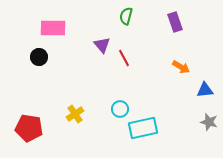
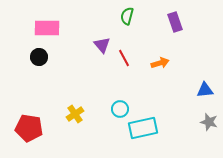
green semicircle: moved 1 px right
pink rectangle: moved 6 px left
orange arrow: moved 21 px left, 4 px up; rotated 48 degrees counterclockwise
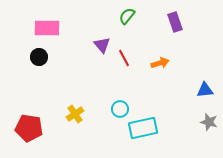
green semicircle: rotated 24 degrees clockwise
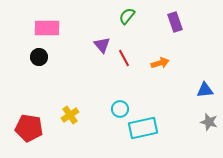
yellow cross: moved 5 px left, 1 px down
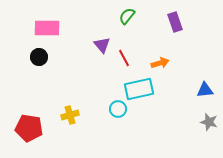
cyan circle: moved 2 px left
yellow cross: rotated 18 degrees clockwise
cyan rectangle: moved 4 px left, 39 px up
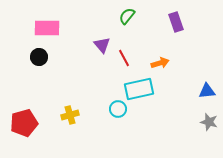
purple rectangle: moved 1 px right
blue triangle: moved 2 px right, 1 px down
red pentagon: moved 5 px left, 5 px up; rotated 24 degrees counterclockwise
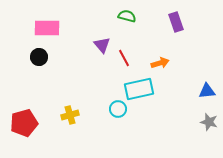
green semicircle: rotated 66 degrees clockwise
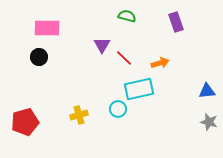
purple triangle: rotated 12 degrees clockwise
red line: rotated 18 degrees counterclockwise
yellow cross: moved 9 px right
red pentagon: moved 1 px right, 1 px up
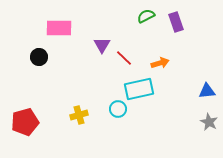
green semicircle: moved 19 px right; rotated 42 degrees counterclockwise
pink rectangle: moved 12 px right
gray star: rotated 12 degrees clockwise
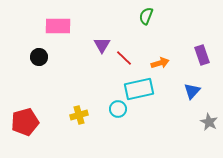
green semicircle: rotated 42 degrees counterclockwise
purple rectangle: moved 26 px right, 33 px down
pink rectangle: moved 1 px left, 2 px up
blue triangle: moved 15 px left; rotated 42 degrees counterclockwise
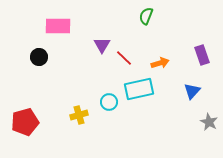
cyan circle: moved 9 px left, 7 px up
